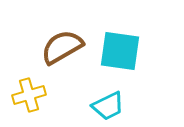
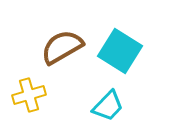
cyan square: rotated 24 degrees clockwise
cyan trapezoid: rotated 20 degrees counterclockwise
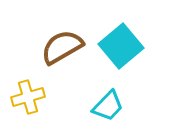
cyan square: moved 1 px right, 5 px up; rotated 18 degrees clockwise
yellow cross: moved 1 px left, 2 px down
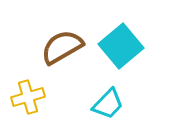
cyan trapezoid: moved 2 px up
